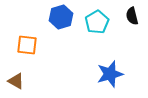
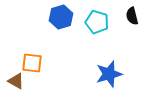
cyan pentagon: rotated 25 degrees counterclockwise
orange square: moved 5 px right, 18 px down
blue star: moved 1 px left
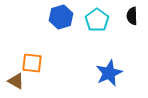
black semicircle: rotated 12 degrees clockwise
cyan pentagon: moved 2 px up; rotated 20 degrees clockwise
blue star: moved 1 px up; rotated 8 degrees counterclockwise
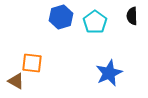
cyan pentagon: moved 2 px left, 2 px down
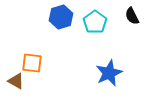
black semicircle: rotated 24 degrees counterclockwise
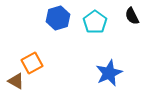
blue hexagon: moved 3 px left, 1 px down
orange square: rotated 35 degrees counterclockwise
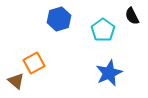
blue hexagon: moved 1 px right, 1 px down
cyan pentagon: moved 8 px right, 8 px down
orange square: moved 2 px right
brown triangle: rotated 12 degrees clockwise
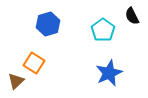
blue hexagon: moved 11 px left, 5 px down
orange square: rotated 30 degrees counterclockwise
brown triangle: rotated 36 degrees clockwise
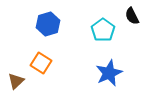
orange square: moved 7 px right
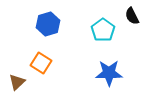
blue star: rotated 24 degrees clockwise
brown triangle: moved 1 px right, 1 px down
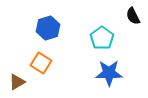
black semicircle: moved 1 px right
blue hexagon: moved 4 px down
cyan pentagon: moved 1 px left, 8 px down
brown triangle: rotated 12 degrees clockwise
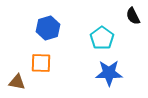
orange square: rotated 30 degrees counterclockwise
brown triangle: rotated 42 degrees clockwise
